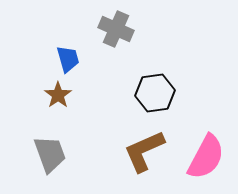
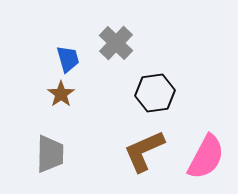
gray cross: moved 14 px down; rotated 20 degrees clockwise
brown star: moved 3 px right, 1 px up
gray trapezoid: rotated 21 degrees clockwise
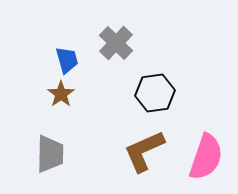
blue trapezoid: moved 1 px left, 1 px down
pink semicircle: rotated 9 degrees counterclockwise
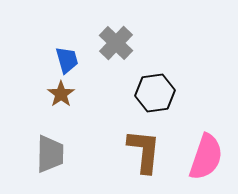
brown L-shape: rotated 120 degrees clockwise
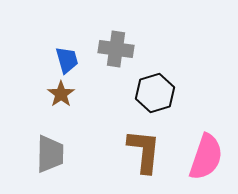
gray cross: moved 6 px down; rotated 36 degrees counterclockwise
black hexagon: rotated 9 degrees counterclockwise
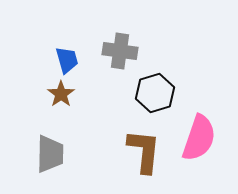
gray cross: moved 4 px right, 2 px down
pink semicircle: moved 7 px left, 19 px up
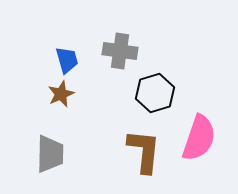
brown star: rotated 12 degrees clockwise
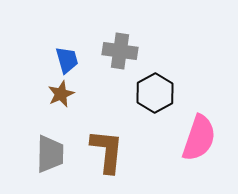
black hexagon: rotated 12 degrees counterclockwise
brown L-shape: moved 37 px left
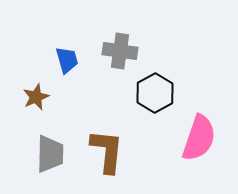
brown star: moved 25 px left, 3 px down
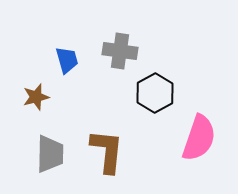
brown star: rotated 8 degrees clockwise
